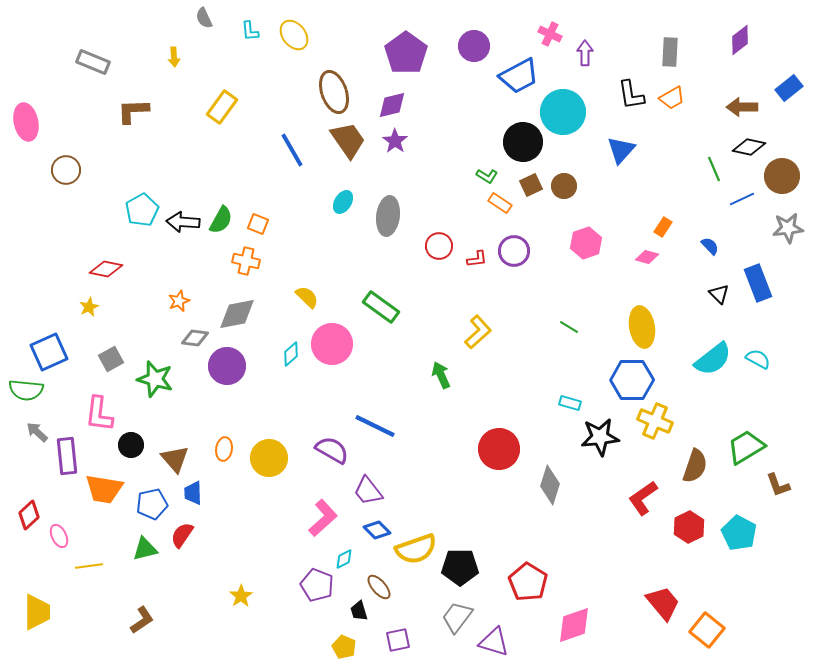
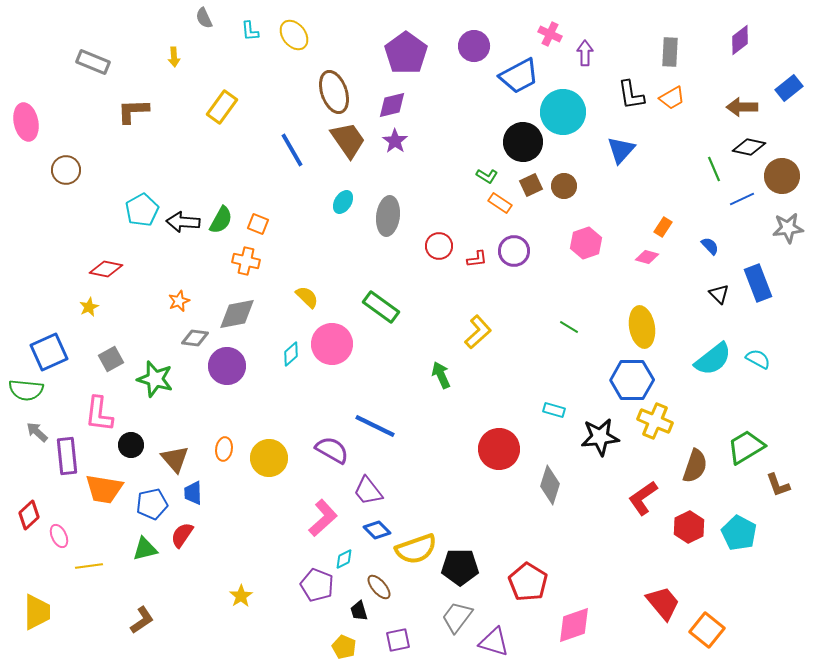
cyan rectangle at (570, 403): moved 16 px left, 7 px down
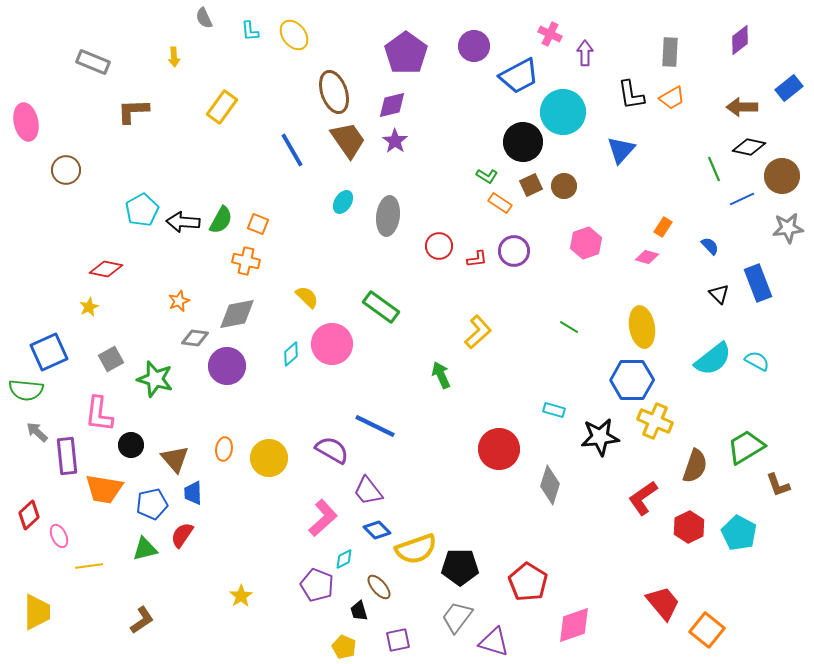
cyan semicircle at (758, 359): moved 1 px left, 2 px down
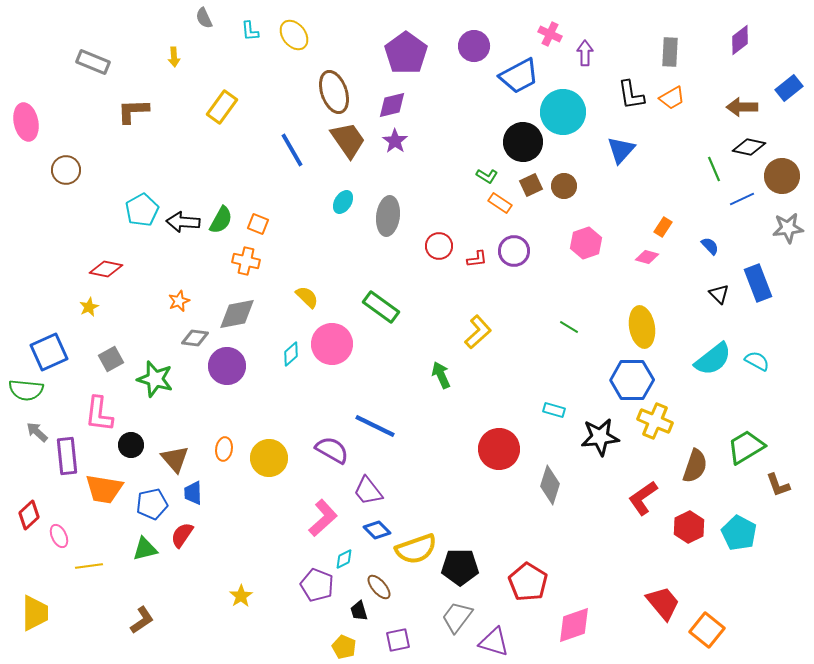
yellow trapezoid at (37, 612): moved 2 px left, 1 px down
